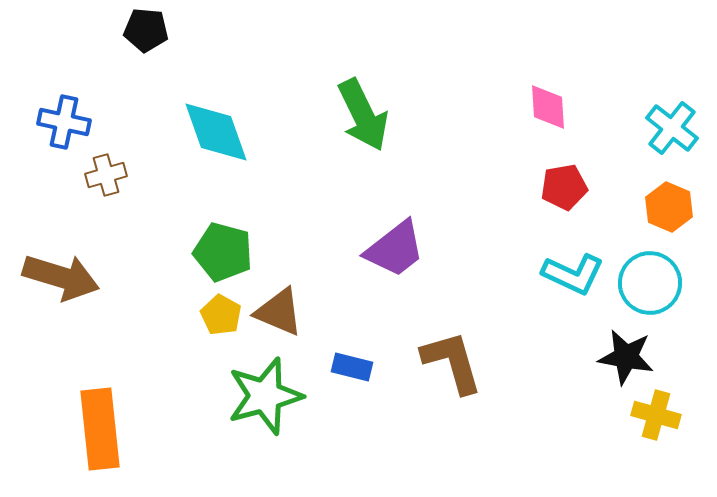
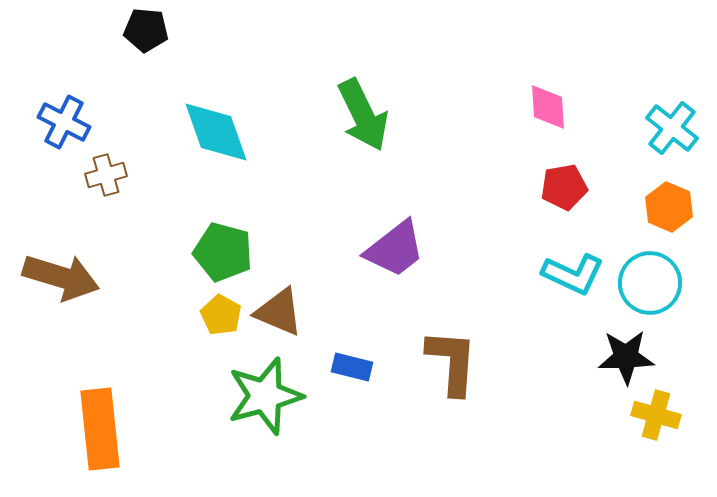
blue cross: rotated 15 degrees clockwise
black star: rotated 12 degrees counterclockwise
brown L-shape: rotated 20 degrees clockwise
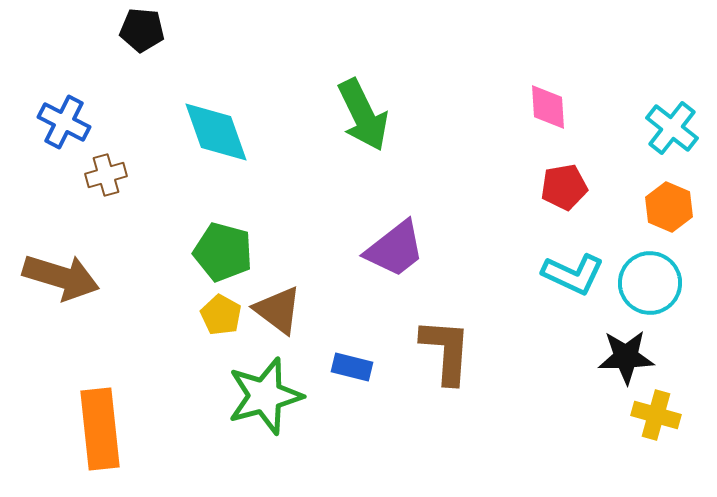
black pentagon: moved 4 px left
brown triangle: moved 1 px left, 2 px up; rotated 14 degrees clockwise
brown L-shape: moved 6 px left, 11 px up
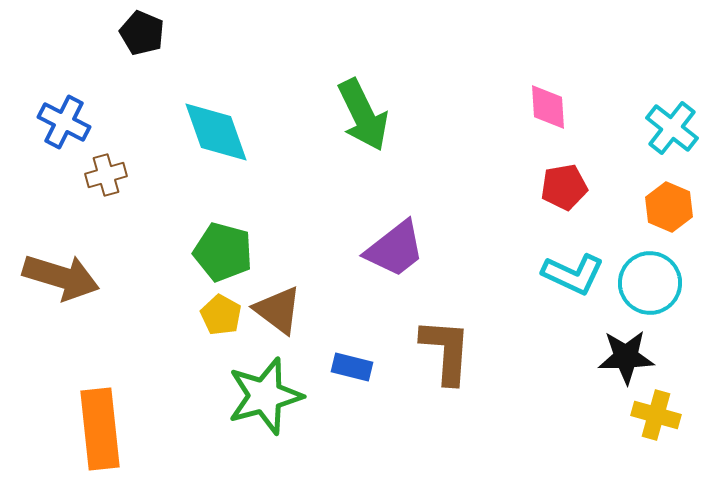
black pentagon: moved 3 px down; rotated 18 degrees clockwise
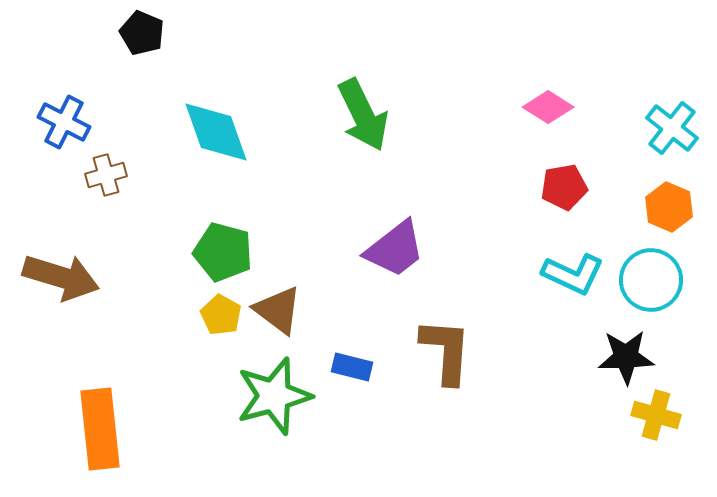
pink diamond: rotated 54 degrees counterclockwise
cyan circle: moved 1 px right, 3 px up
green star: moved 9 px right
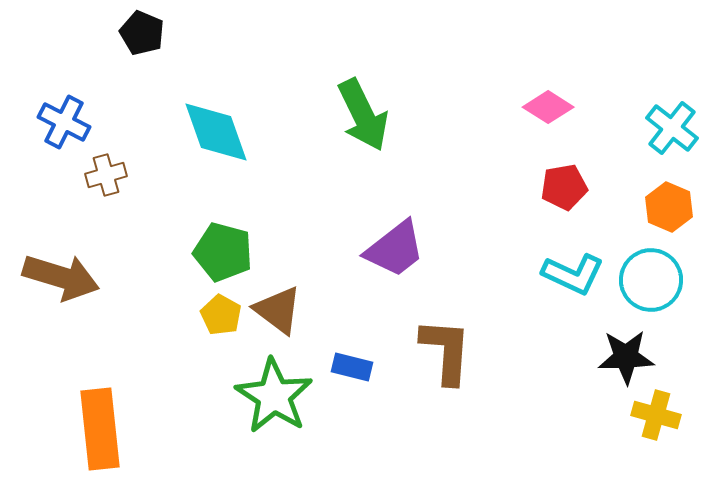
green star: rotated 24 degrees counterclockwise
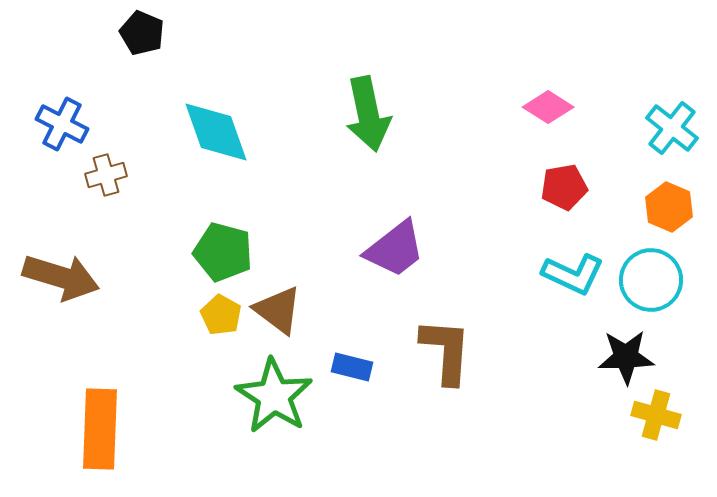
green arrow: moved 5 px right, 1 px up; rotated 14 degrees clockwise
blue cross: moved 2 px left, 2 px down
orange rectangle: rotated 8 degrees clockwise
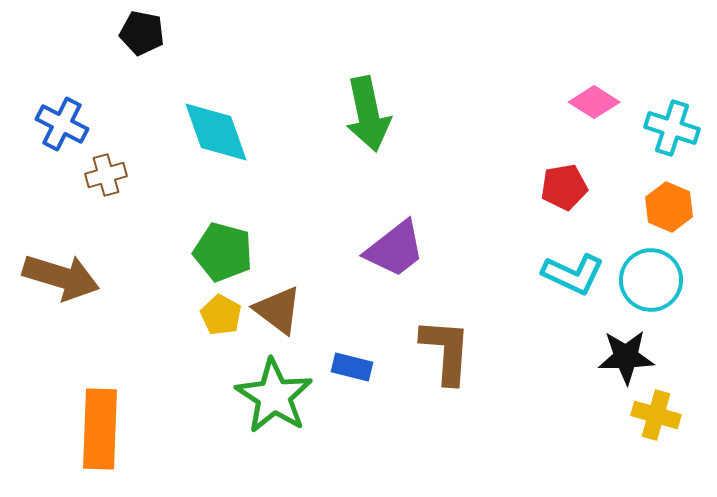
black pentagon: rotated 12 degrees counterclockwise
pink diamond: moved 46 px right, 5 px up
cyan cross: rotated 20 degrees counterclockwise
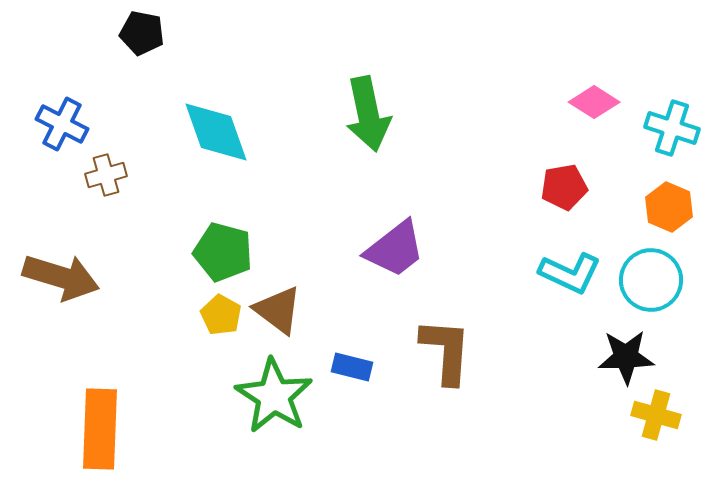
cyan L-shape: moved 3 px left, 1 px up
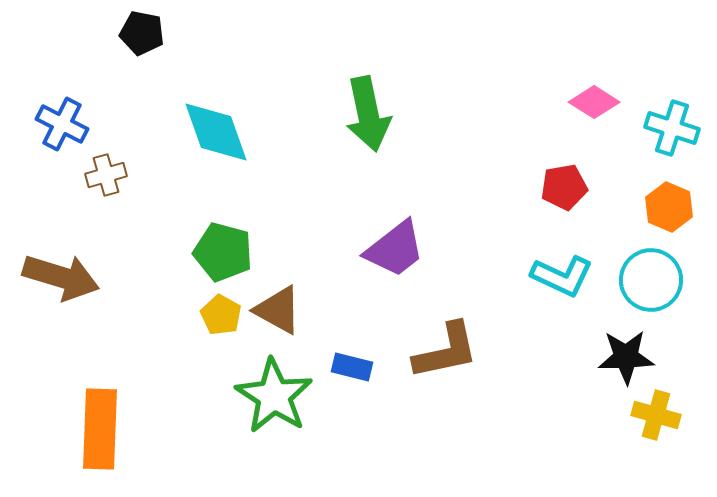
cyan L-shape: moved 8 px left, 3 px down
brown triangle: rotated 8 degrees counterclockwise
brown L-shape: rotated 74 degrees clockwise
